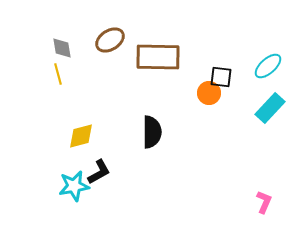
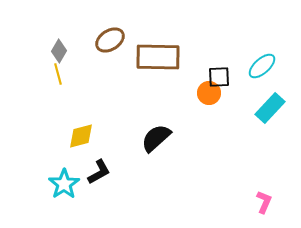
gray diamond: moved 3 px left, 3 px down; rotated 40 degrees clockwise
cyan ellipse: moved 6 px left
black square: moved 2 px left; rotated 10 degrees counterclockwise
black semicircle: moved 4 px right, 6 px down; rotated 132 degrees counterclockwise
cyan star: moved 10 px left, 2 px up; rotated 24 degrees counterclockwise
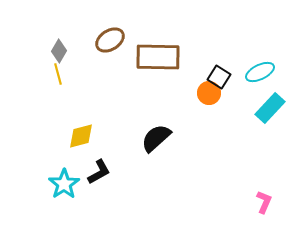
cyan ellipse: moved 2 px left, 6 px down; rotated 16 degrees clockwise
black square: rotated 35 degrees clockwise
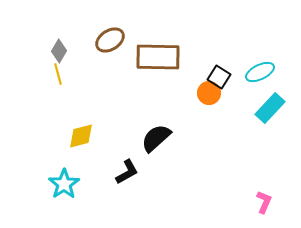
black L-shape: moved 28 px right
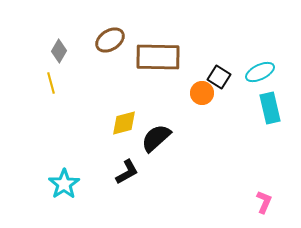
yellow line: moved 7 px left, 9 px down
orange circle: moved 7 px left
cyan rectangle: rotated 56 degrees counterclockwise
yellow diamond: moved 43 px right, 13 px up
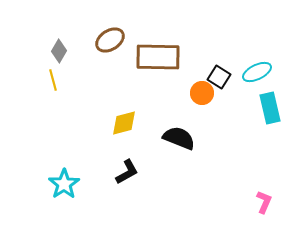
cyan ellipse: moved 3 px left
yellow line: moved 2 px right, 3 px up
black semicircle: moved 23 px right; rotated 64 degrees clockwise
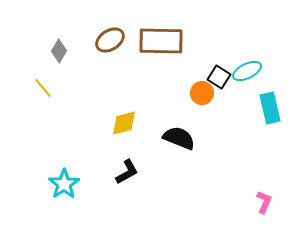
brown rectangle: moved 3 px right, 16 px up
cyan ellipse: moved 10 px left, 1 px up
yellow line: moved 10 px left, 8 px down; rotated 25 degrees counterclockwise
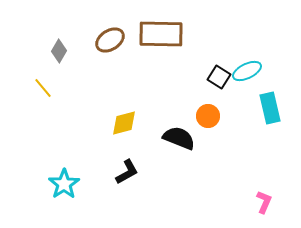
brown rectangle: moved 7 px up
orange circle: moved 6 px right, 23 px down
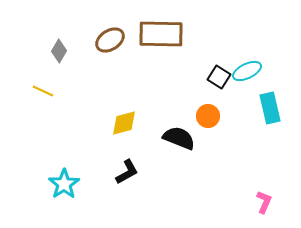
yellow line: moved 3 px down; rotated 25 degrees counterclockwise
